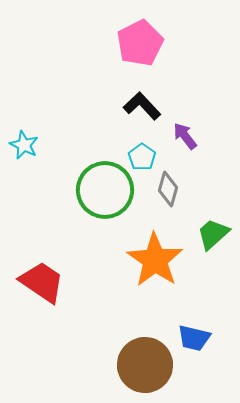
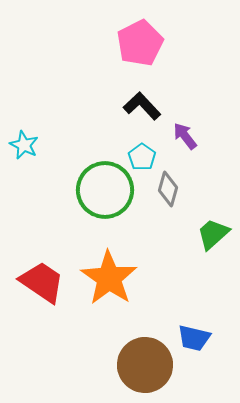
orange star: moved 46 px left, 18 px down
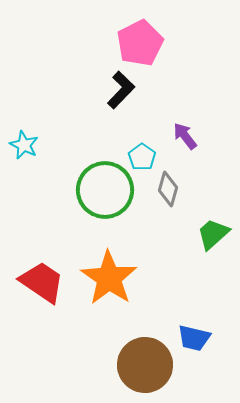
black L-shape: moved 21 px left, 16 px up; rotated 87 degrees clockwise
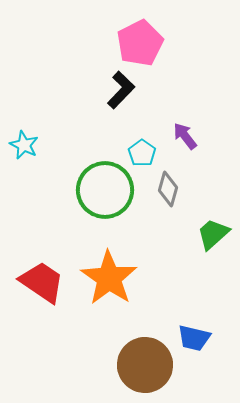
cyan pentagon: moved 4 px up
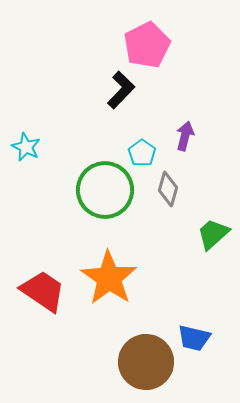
pink pentagon: moved 7 px right, 2 px down
purple arrow: rotated 52 degrees clockwise
cyan star: moved 2 px right, 2 px down
red trapezoid: moved 1 px right, 9 px down
brown circle: moved 1 px right, 3 px up
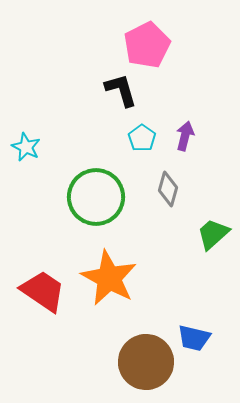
black L-shape: rotated 60 degrees counterclockwise
cyan pentagon: moved 15 px up
green circle: moved 9 px left, 7 px down
orange star: rotated 6 degrees counterclockwise
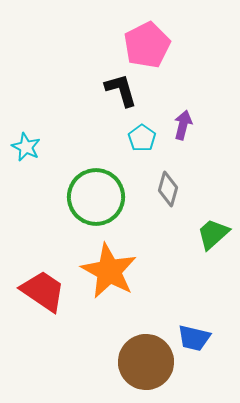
purple arrow: moved 2 px left, 11 px up
orange star: moved 7 px up
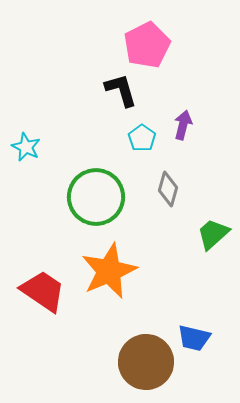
orange star: rotated 20 degrees clockwise
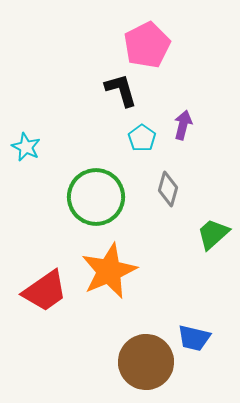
red trapezoid: moved 2 px right; rotated 111 degrees clockwise
